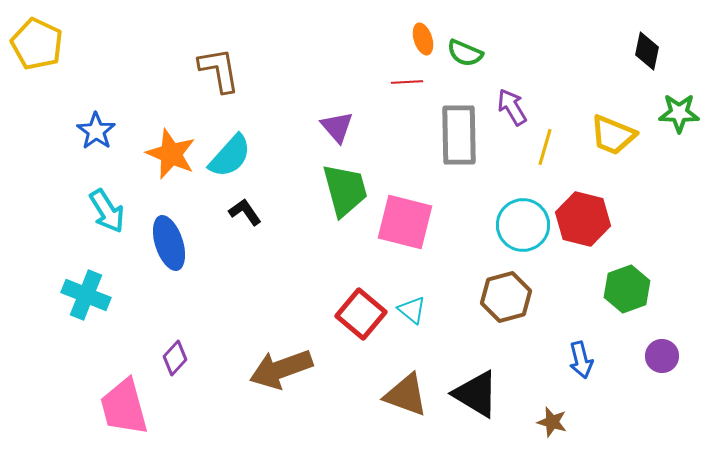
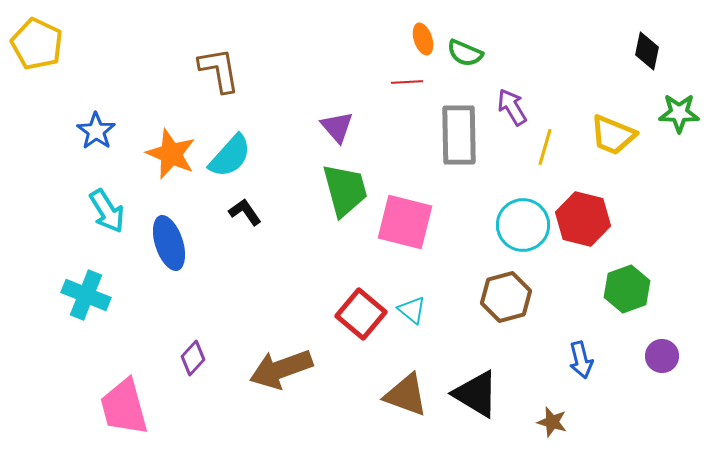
purple diamond: moved 18 px right
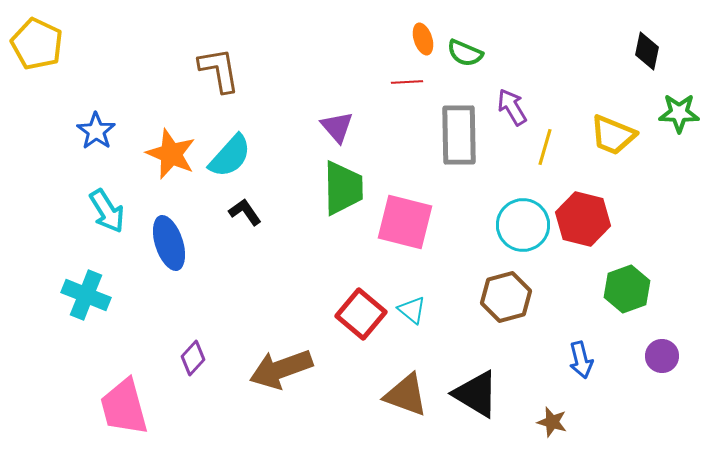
green trapezoid: moved 2 px left, 2 px up; rotated 14 degrees clockwise
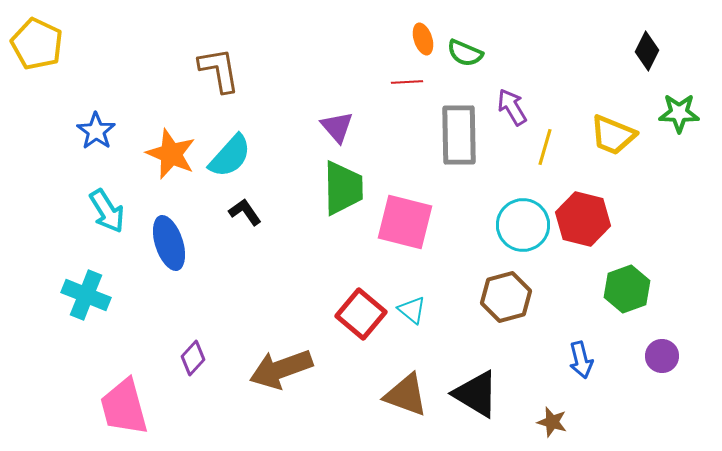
black diamond: rotated 15 degrees clockwise
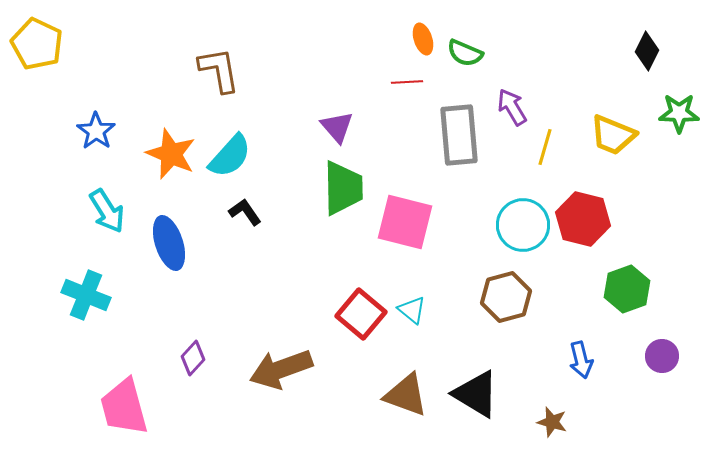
gray rectangle: rotated 4 degrees counterclockwise
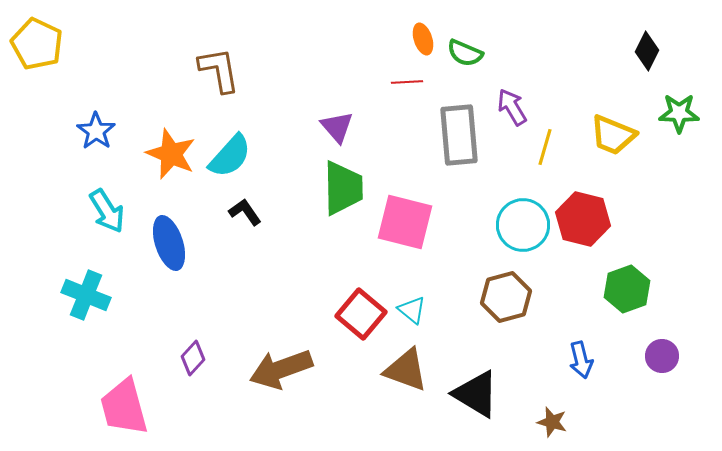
brown triangle: moved 25 px up
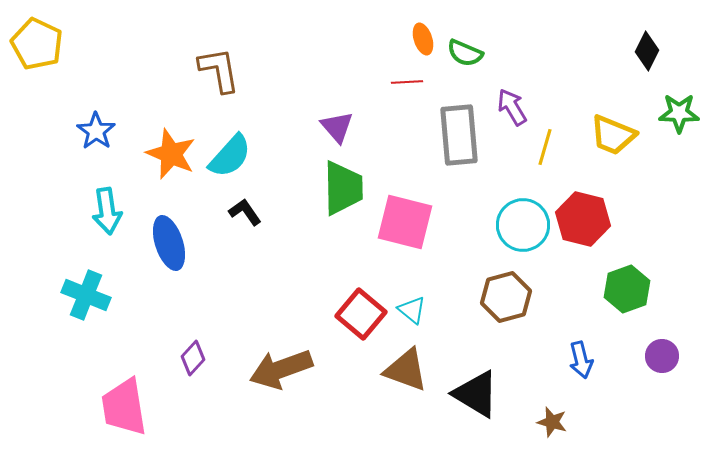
cyan arrow: rotated 24 degrees clockwise
pink trapezoid: rotated 6 degrees clockwise
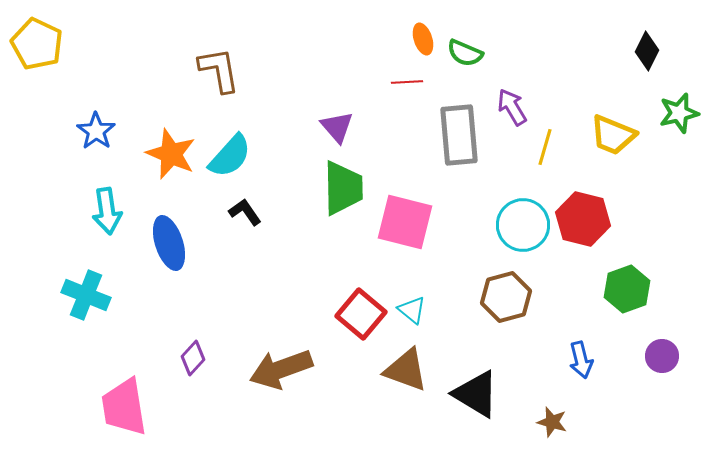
green star: rotated 15 degrees counterclockwise
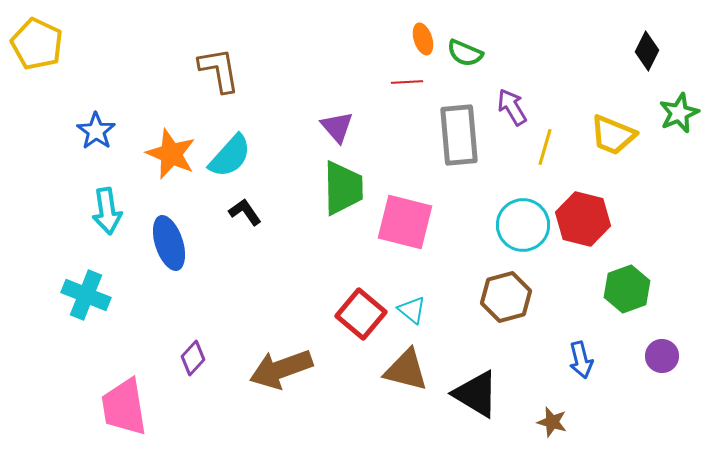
green star: rotated 9 degrees counterclockwise
brown triangle: rotated 6 degrees counterclockwise
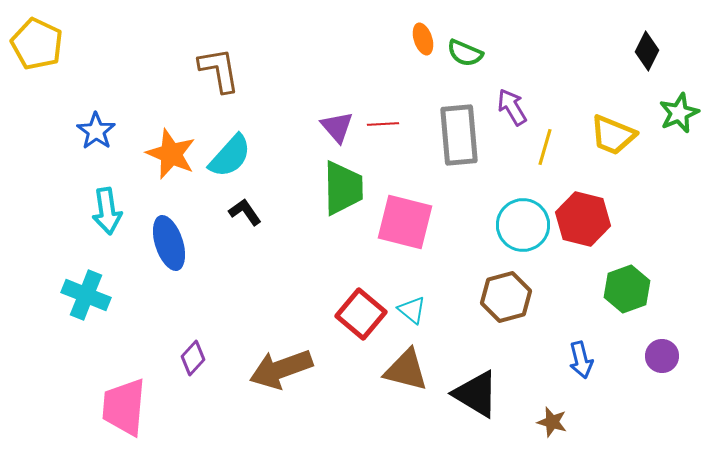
red line: moved 24 px left, 42 px down
pink trapezoid: rotated 14 degrees clockwise
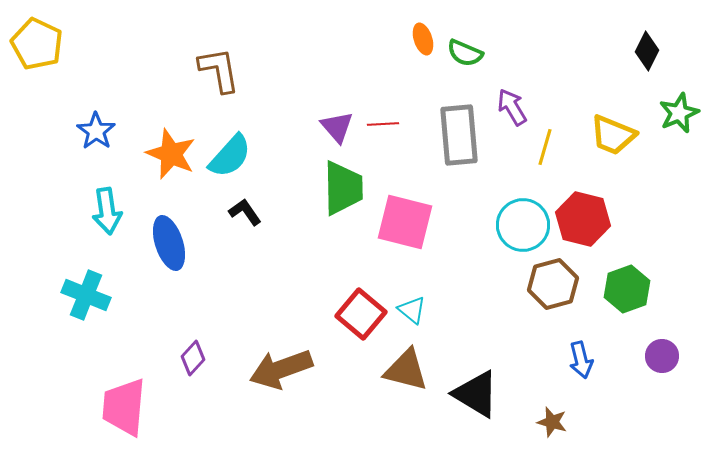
brown hexagon: moved 47 px right, 13 px up
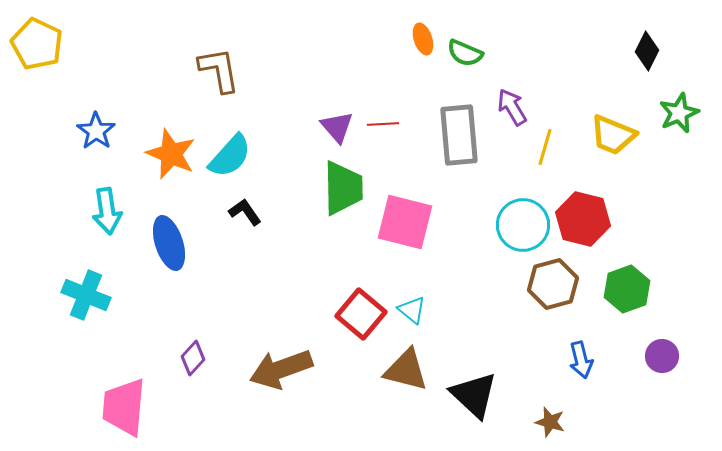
black triangle: moved 2 px left, 1 px down; rotated 12 degrees clockwise
brown star: moved 2 px left
